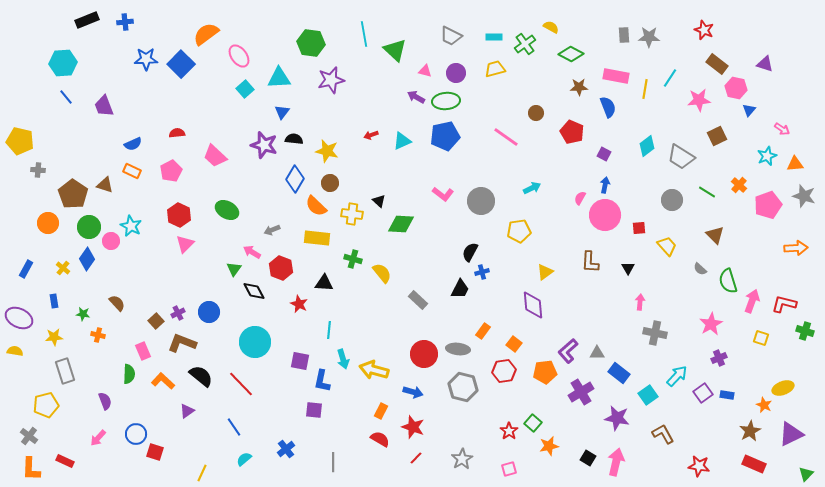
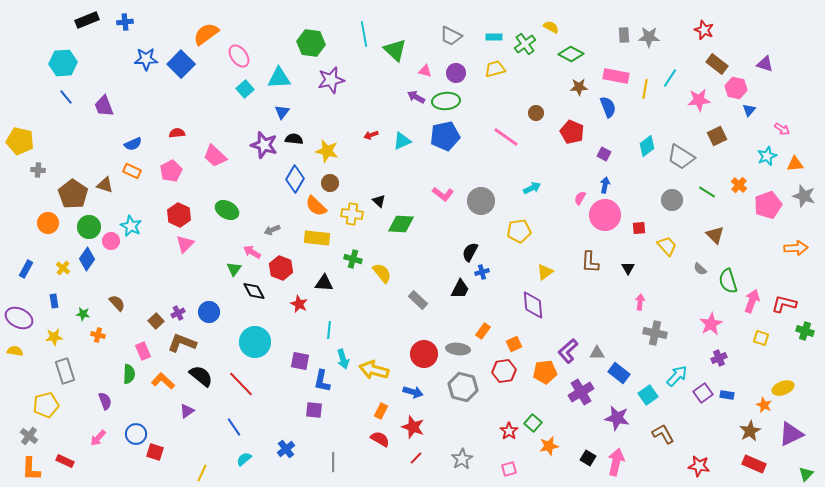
orange square at (514, 344): rotated 28 degrees clockwise
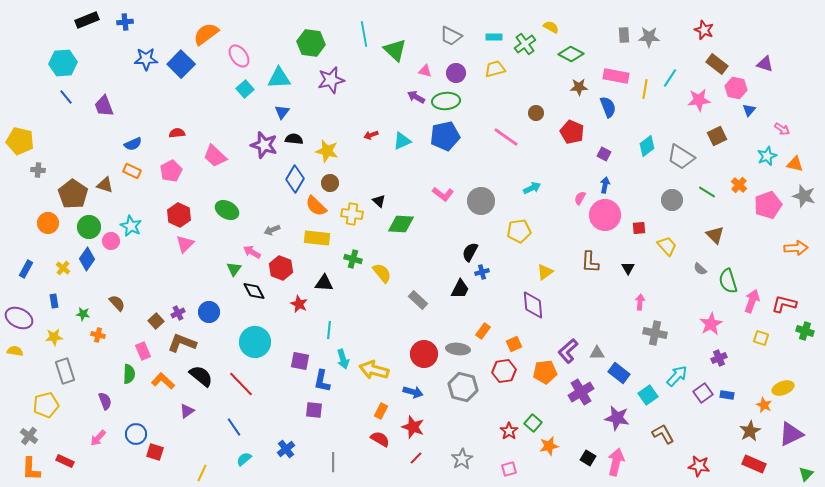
orange triangle at (795, 164): rotated 18 degrees clockwise
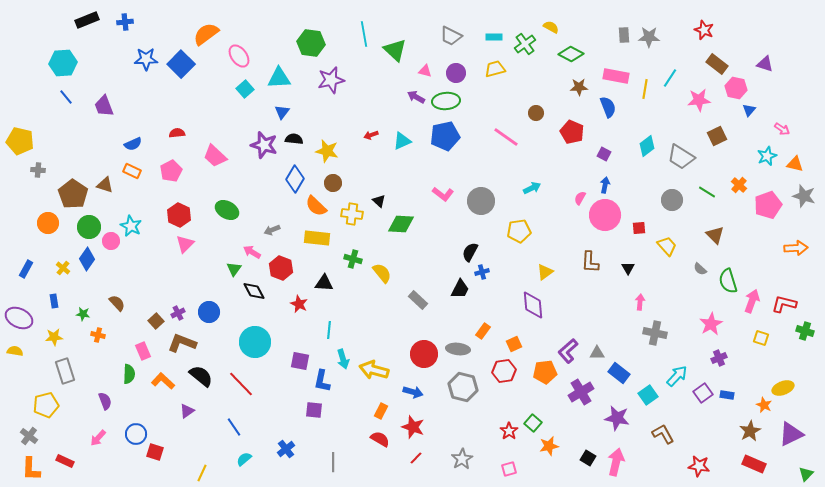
brown circle at (330, 183): moved 3 px right
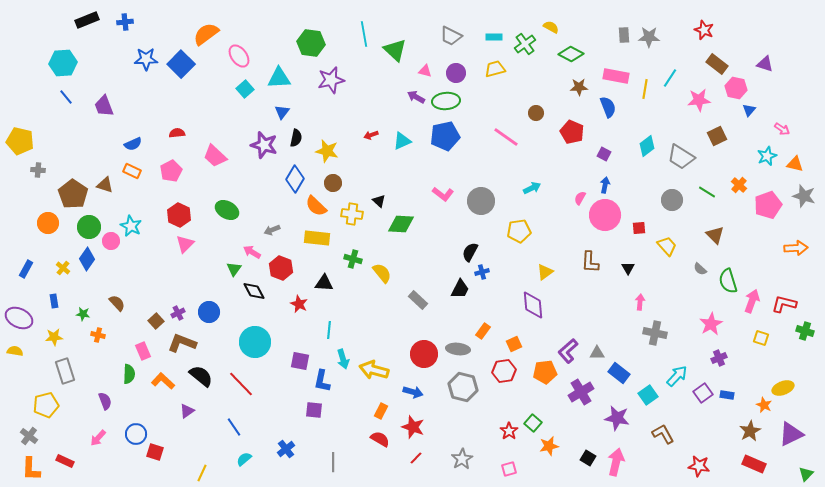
black semicircle at (294, 139): moved 2 px right, 1 px up; rotated 96 degrees clockwise
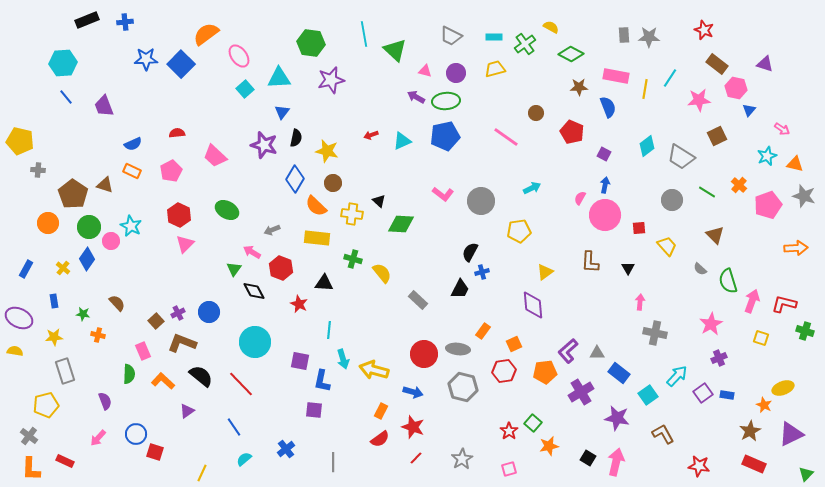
red semicircle at (380, 439): rotated 114 degrees clockwise
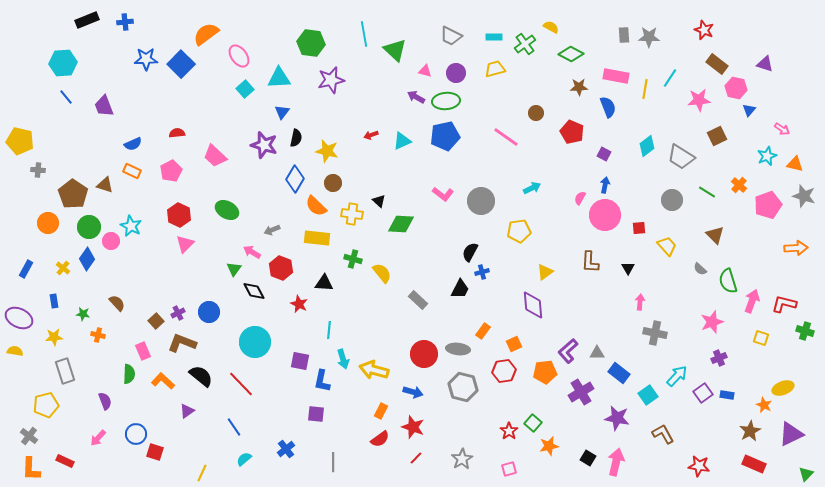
pink star at (711, 324): moved 1 px right, 2 px up; rotated 10 degrees clockwise
purple square at (314, 410): moved 2 px right, 4 px down
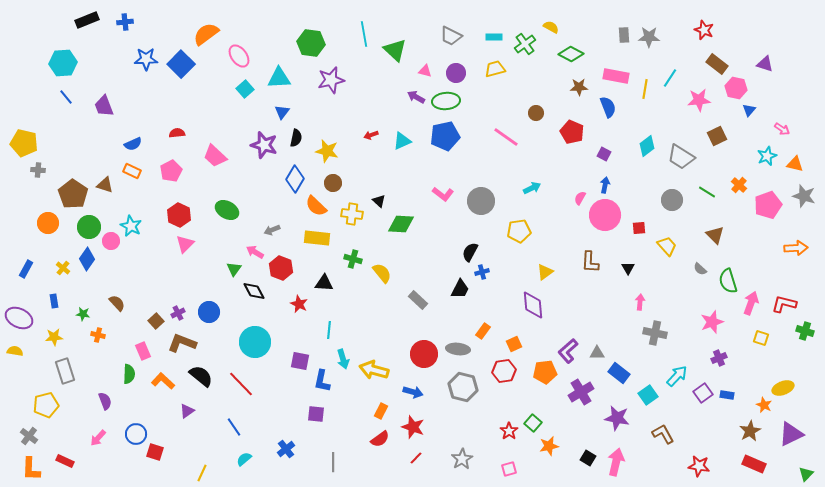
yellow pentagon at (20, 141): moved 4 px right, 2 px down
pink arrow at (252, 252): moved 3 px right
pink arrow at (752, 301): moved 1 px left, 2 px down
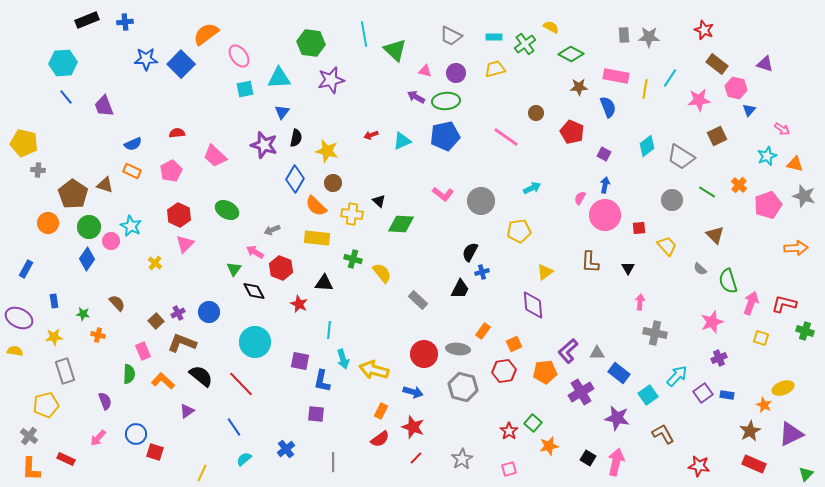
cyan square at (245, 89): rotated 30 degrees clockwise
yellow cross at (63, 268): moved 92 px right, 5 px up
red rectangle at (65, 461): moved 1 px right, 2 px up
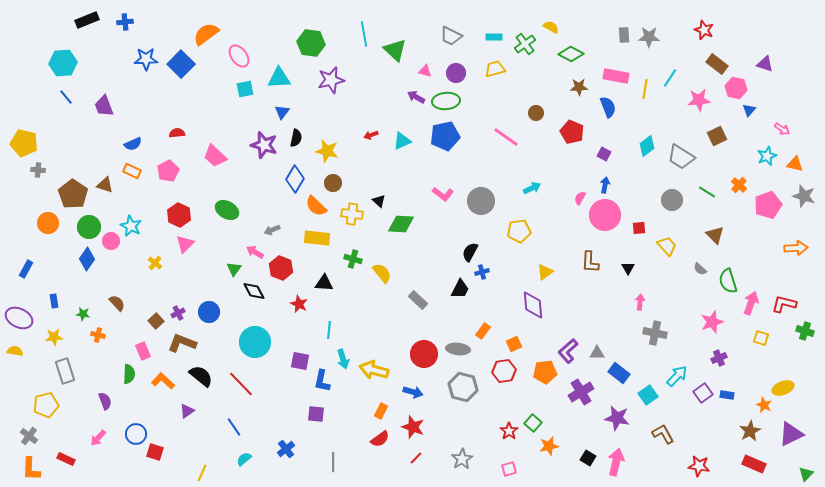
pink pentagon at (171, 171): moved 3 px left
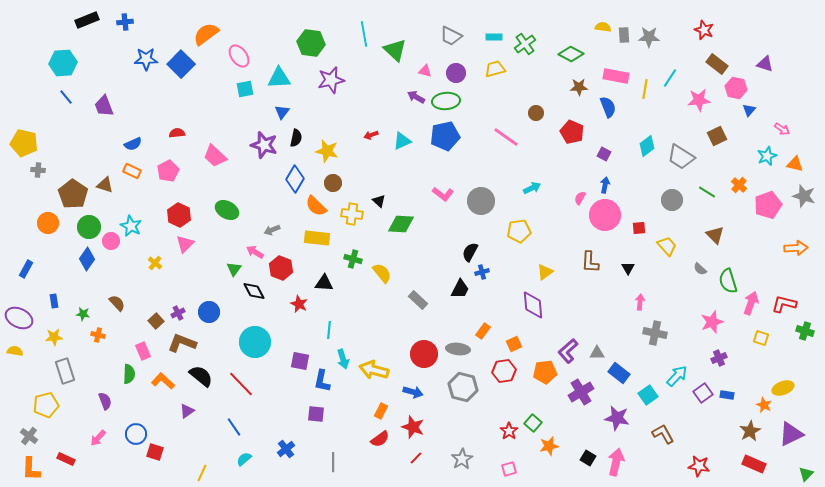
yellow semicircle at (551, 27): moved 52 px right; rotated 21 degrees counterclockwise
